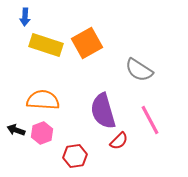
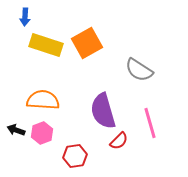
pink line: moved 3 px down; rotated 12 degrees clockwise
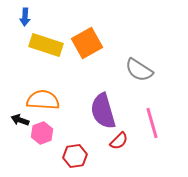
pink line: moved 2 px right
black arrow: moved 4 px right, 10 px up
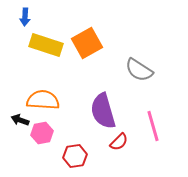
pink line: moved 1 px right, 3 px down
pink hexagon: rotated 10 degrees clockwise
red semicircle: moved 1 px down
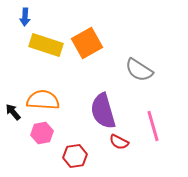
black arrow: moved 7 px left, 8 px up; rotated 30 degrees clockwise
red semicircle: rotated 72 degrees clockwise
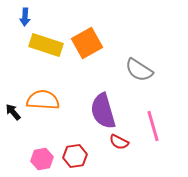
pink hexagon: moved 26 px down
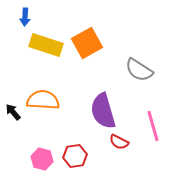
pink hexagon: rotated 25 degrees clockwise
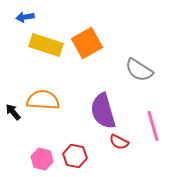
blue arrow: rotated 78 degrees clockwise
red hexagon: rotated 20 degrees clockwise
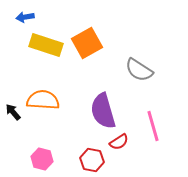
red semicircle: rotated 60 degrees counterclockwise
red hexagon: moved 17 px right, 4 px down
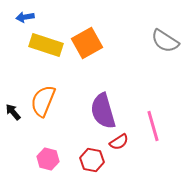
gray semicircle: moved 26 px right, 29 px up
orange semicircle: moved 1 px down; rotated 72 degrees counterclockwise
pink hexagon: moved 6 px right
